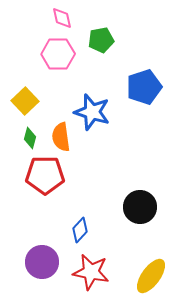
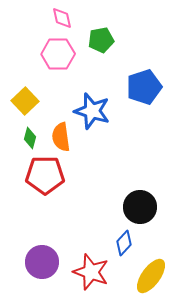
blue star: moved 1 px up
blue diamond: moved 44 px right, 13 px down
red star: rotated 9 degrees clockwise
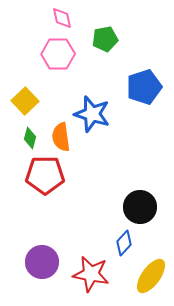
green pentagon: moved 4 px right, 1 px up
blue star: moved 3 px down
red star: moved 2 px down; rotated 9 degrees counterclockwise
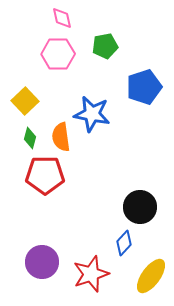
green pentagon: moved 7 px down
blue star: rotated 6 degrees counterclockwise
red star: rotated 30 degrees counterclockwise
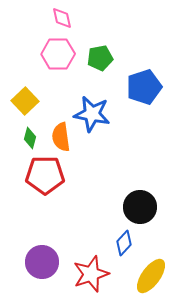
green pentagon: moved 5 px left, 12 px down
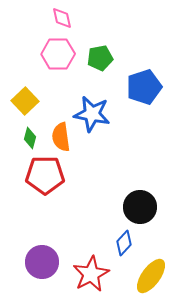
red star: rotated 9 degrees counterclockwise
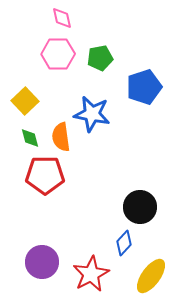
green diamond: rotated 30 degrees counterclockwise
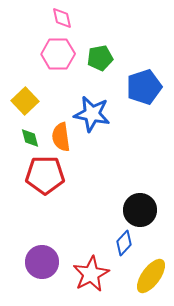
black circle: moved 3 px down
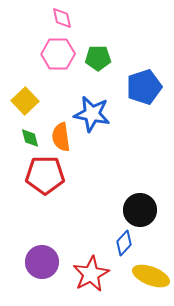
green pentagon: moved 2 px left; rotated 10 degrees clockwise
yellow ellipse: rotated 75 degrees clockwise
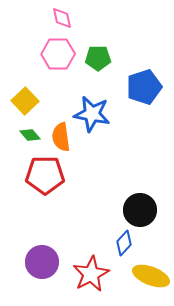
green diamond: moved 3 px up; rotated 25 degrees counterclockwise
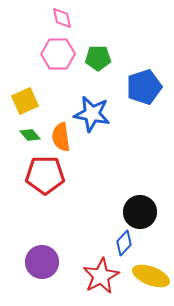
yellow square: rotated 20 degrees clockwise
black circle: moved 2 px down
red star: moved 10 px right, 2 px down
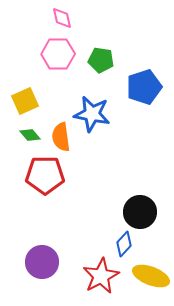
green pentagon: moved 3 px right, 2 px down; rotated 10 degrees clockwise
blue diamond: moved 1 px down
